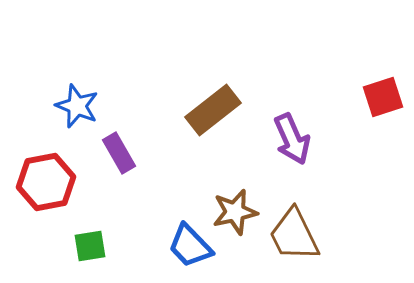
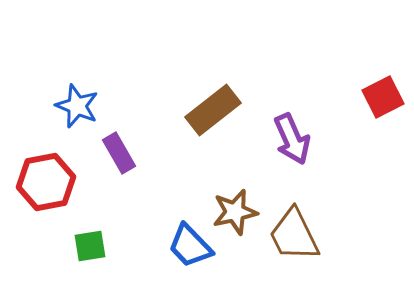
red square: rotated 9 degrees counterclockwise
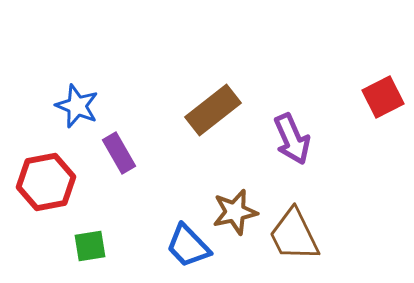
blue trapezoid: moved 2 px left
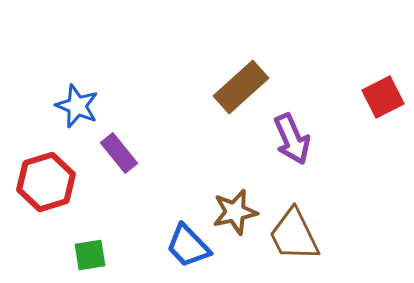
brown rectangle: moved 28 px right, 23 px up; rotated 4 degrees counterclockwise
purple rectangle: rotated 9 degrees counterclockwise
red hexagon: rotated 6 degrees counterclockwise
green square: moved 9 px down
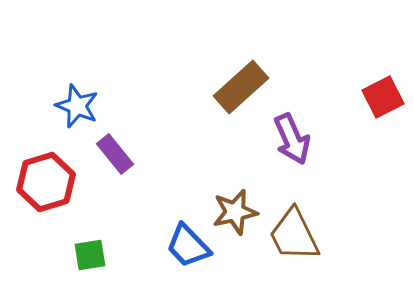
purple rectangle: moved 4 px left, 1 px down
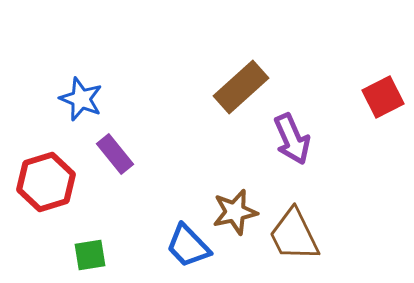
blue star: moved 4 px right, 7 px up
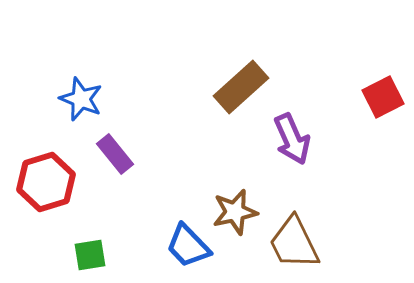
brown trapezoid: moved 8 px down
